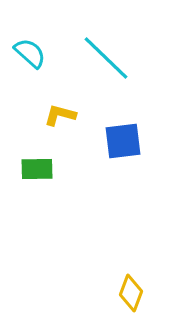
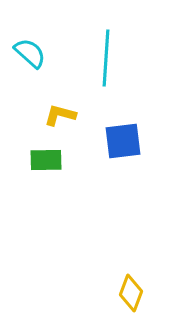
cyan line: rotated 50 degrees clockwise
green rectangle: moved 9 px right, 9 px up
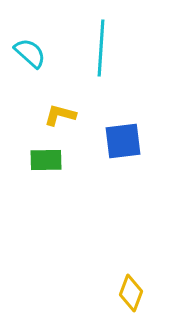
cyan line: moved 5 px left, 10 px up
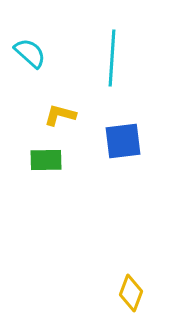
cyan line: moved 11 px right, 10 px down
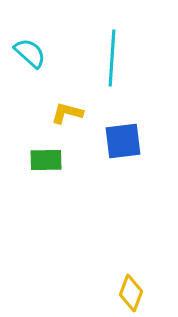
yellow L-shape: moved 7 px right, 2 px up
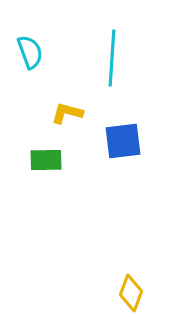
cyan semicircle: moved 1 px up; rotated 28 degrees clockwise
